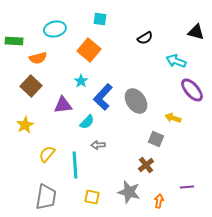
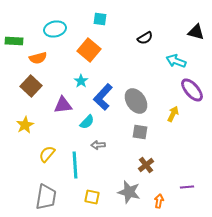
yellow arrow: moved 4 px up; rotated 98 degrees clockwise
gray square: moved 16 px left, 7 px up; rotated 14 degrees counterclockwise
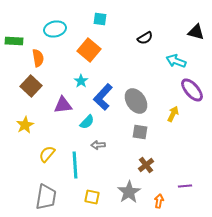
orange semicircle: rotated 84 degrees counterclockwise
purple line: moved 2 px left, 1 px up
gray star: rotated 25 degrees clockwise
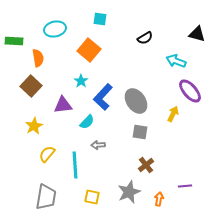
black triangle: moved 1 px right, 2 px down
purple ellipse: moved 2 px left, 1 px down
yellow star: moved 9 px right, 1 px down
gray star: rotated 10 degrees clockwise
orange arrow: moved 2 px up
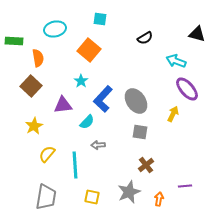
purple ellipse: moved 3 px left, 2 px up
blue L-shape: moved 2 px down
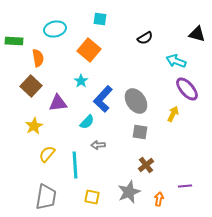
purple triangle: moved 5 px left, 2 px up
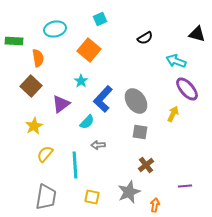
cyan square: rotated 32 degrees counterclockwise
purple triangle: moved 3 px right, 1 px down; rotated 30 degrees counterclockwise
yellow semicircle: moved 2 px left
orange arrow: moved 4 px left, 6 px down
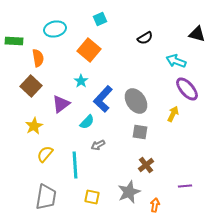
gray arrow: rotated 24 degrees counterclockwise
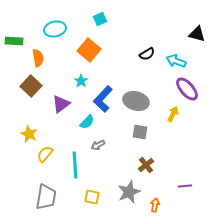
black semicircle: moved 2 px right, 16 px down
gray ellipse: rotated 40 degrees counterclockwise
yellow star: moved 5 px left, 8 px down; rotated 18 degrees counterclockwise
